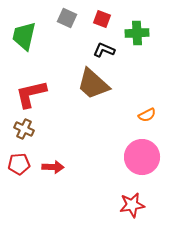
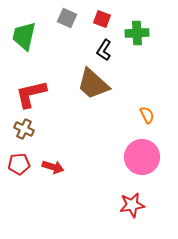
black L-shape: rotated 80 degrees counterclockwise
orange semicircle: rotated 90 degrees counterclockwise
red arrow: rotated 15 degrees clockwise
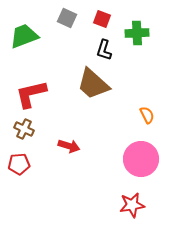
green trapezoid: rotated 56 degrees clockwise
black L-shape: rotated 15 degrees counterclockwise
pink circle: moved 1 px left, 2 px down
red arrow: moved 16 px right, 21 px up
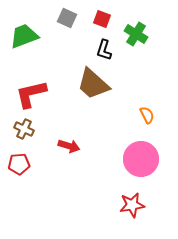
green cross: moved 1 px left, 1 px down; rotated 35 degrees clockwise
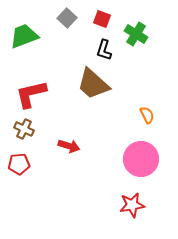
gray square: rotated 18 degrees clockwise
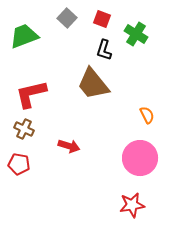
brown trapezoid: rotated 9 degrees clockwise
pink circle: moved 1 px left, 1 px up
red pentagon: rotated 15 degrees clockwise
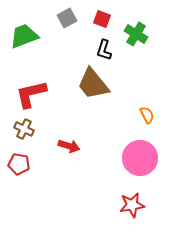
gray square: rotated 18 degrees clockwise
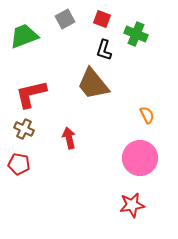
gray square: moved 2 px left, 1 px down
green cross: rotated 10 degrees counterclockwise
red arrow: moved 8 px up; rotated 120 degrees counterclockwise
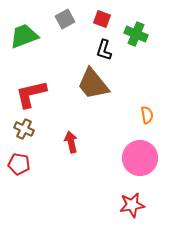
orange semicircle: rotated 18 degrees clockwise
red arrow: moved 2 px right, 4 px down
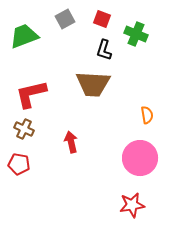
brown trapezoid: rotated 48 degrees counterclockwise
